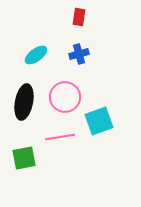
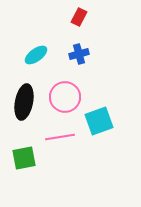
red rectangle: rotated 18 degrees clockwise
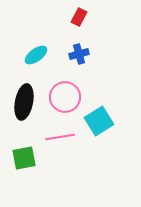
cyan square: rotated 12 degrees counterclockwise
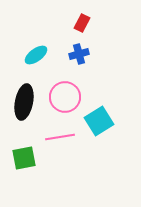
red rectangle: moved 3 px right, 6 px down
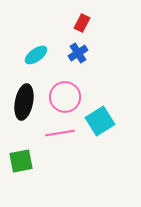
blue cross: moved 1 px left, 1 px up; rotated 18 degrees counterclockwise
cyan square: moved 1 px right
pink line: moved 4 px up
green square: moved 3 px left, 3 px down
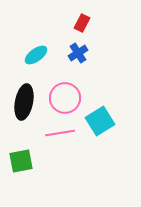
pink circle: moved 1 px down
